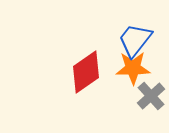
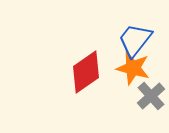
orange star: rotated 16 degrees clockwise
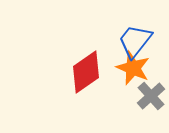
blue trapezoid: moved 1 px down
orange star: rotated 8 degrees clockwise
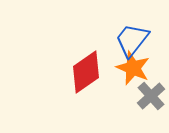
blue trapezoid: moved 3 px left, 1 px up
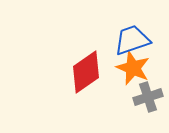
blue trapezoid: rotated 33 degrees clockwise
gray cross: moved 3 px left, 1 px down; rotated 24 degrees clockwise
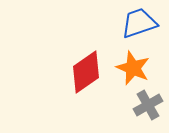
blue trapezoid: moved 7 px right, 17 px up
gray cross: moved 8 px down; rotated 12 degrees counterclockwise
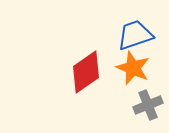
blue trapezoid: moved 4 px left, 12 px down
gray cross: rotated 8 degrees clockwise
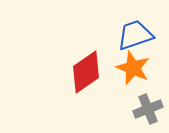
gray cross: moved 4 px down
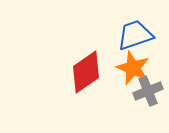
gray cross: moved 18 px up
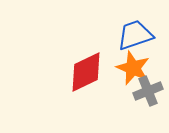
red diamond: rotated 9 degrees clockwise
